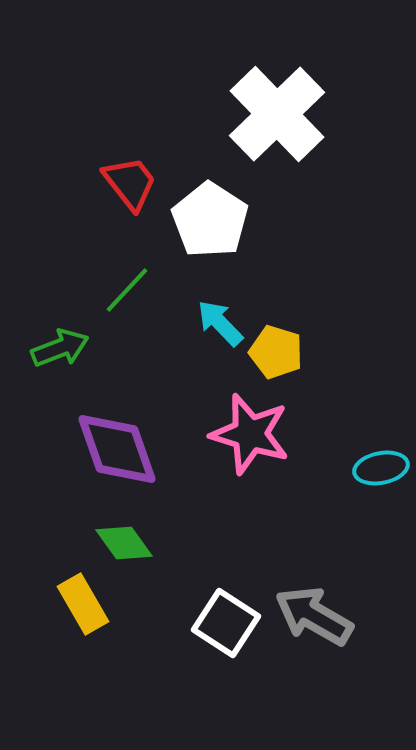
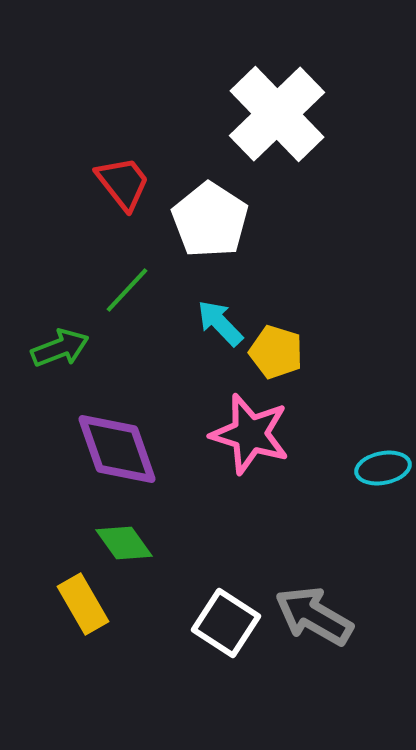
red trapezoid: moved 7 px left
cyan ellipse: moved 2 px right
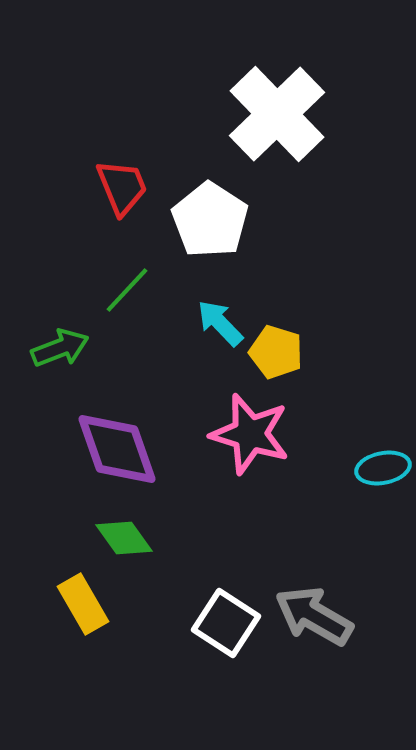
red trapezoid: moved 1 px left, 4 px down; rotated 16 degrees clockwise
green diamond: moved 5 px up
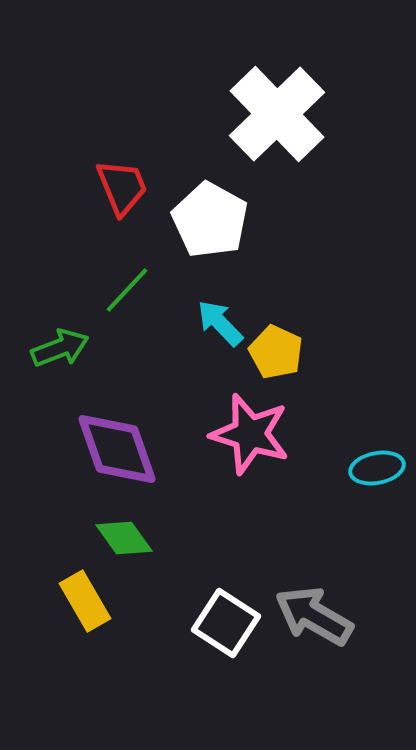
white pentagon: rotated 4 degrees counterclockwise
yellow pentagon: rotated 8 degrees clockwise
cyan ellipse: moved 6 px left
yellow rectangle: moved 2 px right, 3 px up
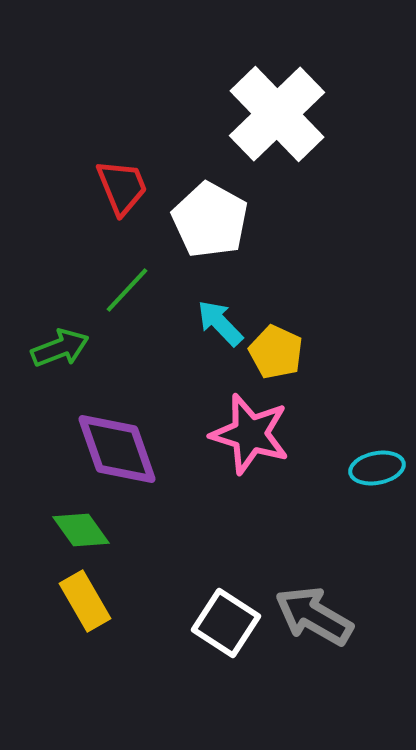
green diamond: moved 43 px left, 8 px up
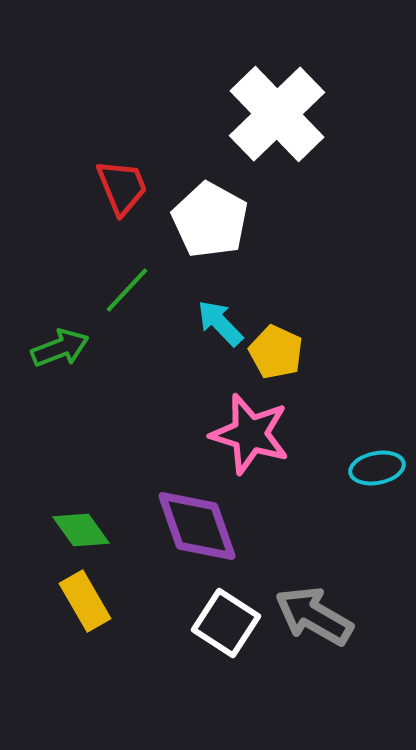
purple diamond: moved 80 px right, 77 px down
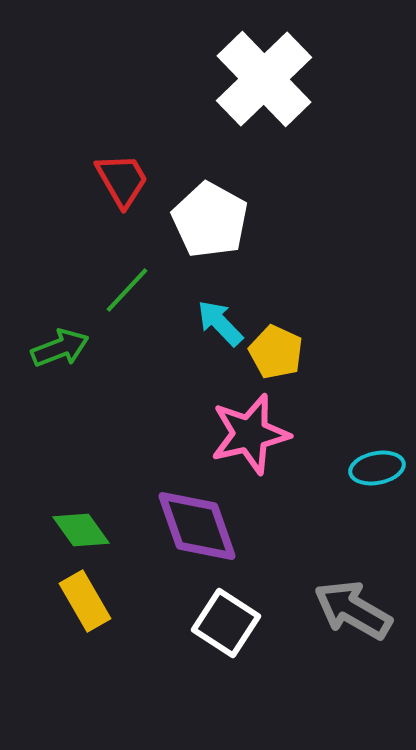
white cross: moved 13 px left, 35 px up
red trapezoid: moved 7 px up; rotated 8 degrees counterclockwise
pink star: rotated 30 degrees counterclockwise
gray arrow: moved 39 px right, 6 px up
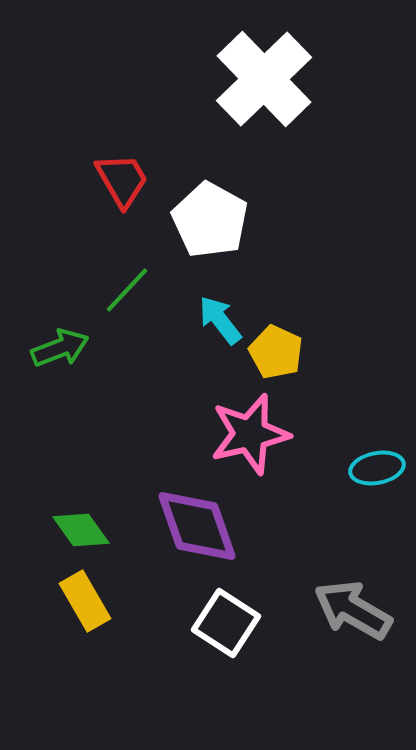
cyan arrow: moved 3 px up; rotated 6 degrees clockwise
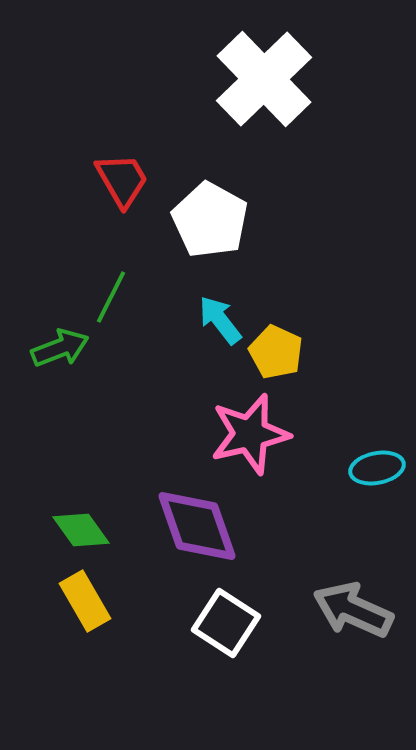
green line: moved 16 px left, 7 px down; rotated 16 degrees counterclockwise
gray arrow: rotated 6 degrees counterclockwise
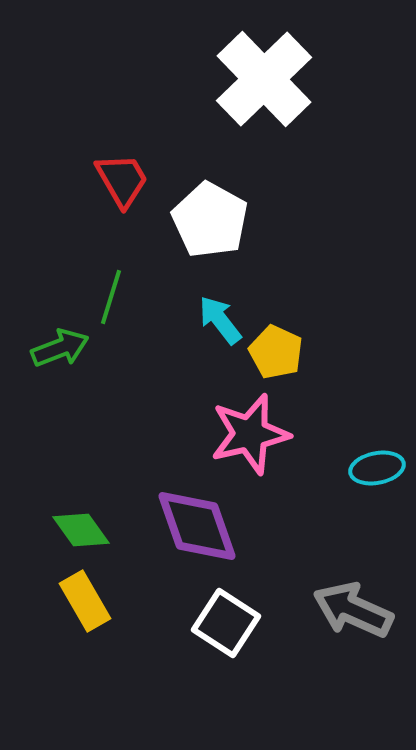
green line: rotated 10 degrees counterclockwise
